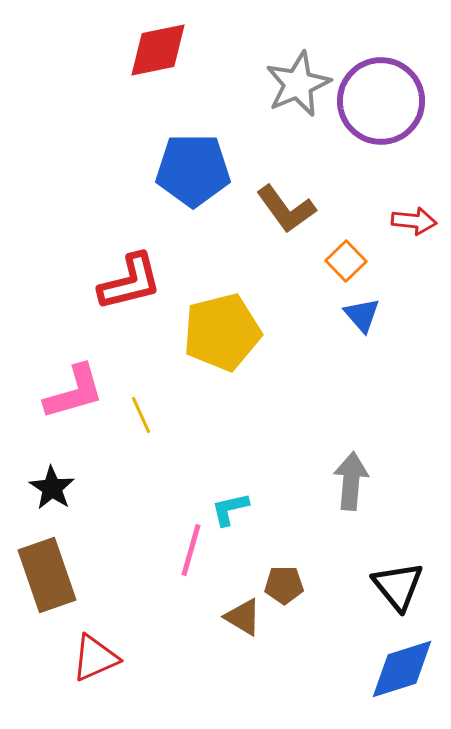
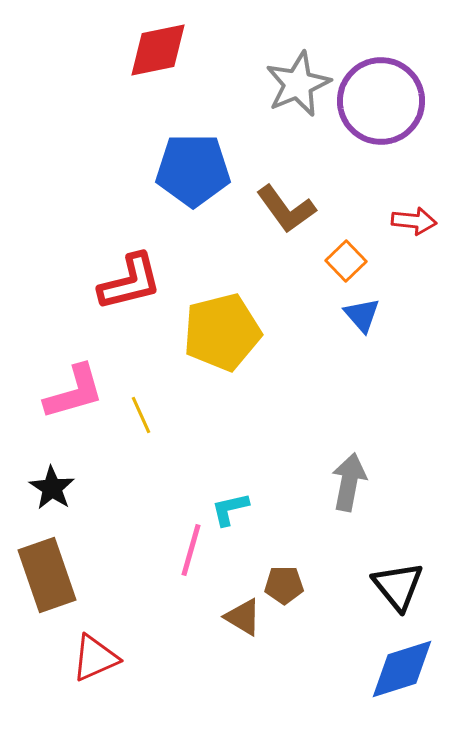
gray arrow: moved 2 px left, 1 px down; rotated 6 degrees clockwise
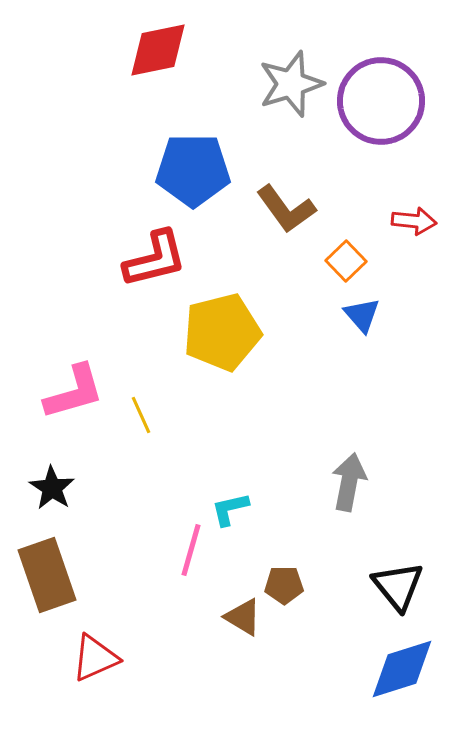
gray star: moved 7 px left; rotated 6 degrees clockwise
red L-shape: moved 25 px right, 23 px up
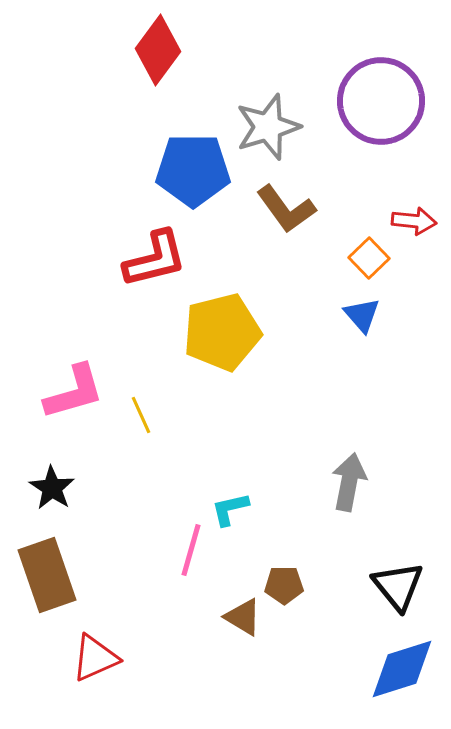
red diamond: rotated 42 degrees counterclockwise
gray star: moved 23 px left, 43 px down
orange square: moved 23 px right, 3 px up
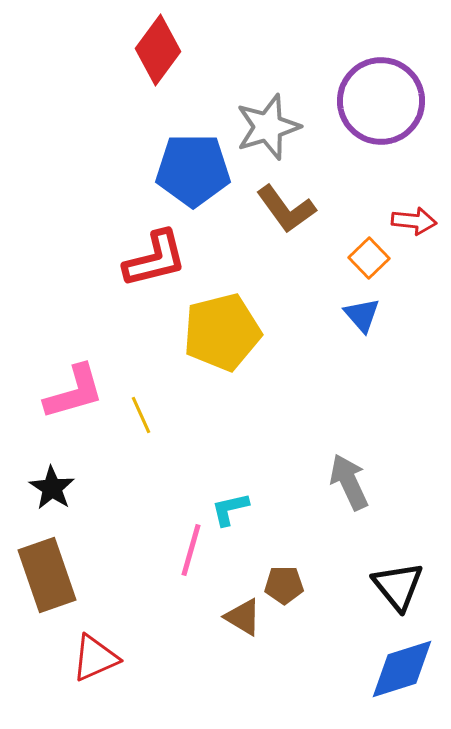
gray arrow: rotated 36 degrees counterclockwise
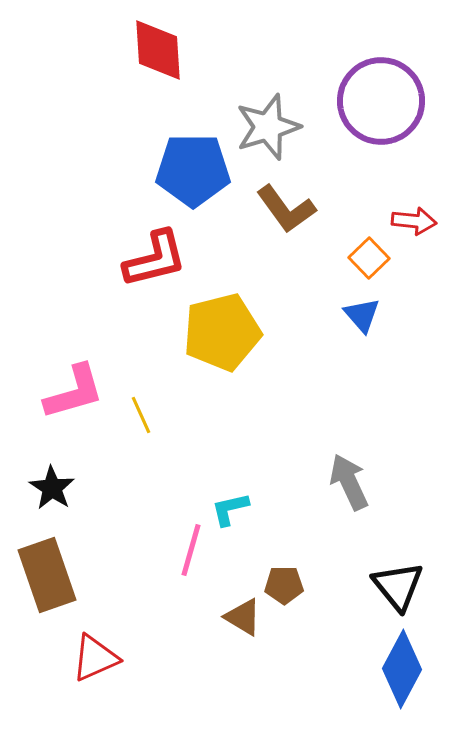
red diamond: rotated 40 degrees counterclockwise
blue diamond: rotated 44 degrees counterclockwise
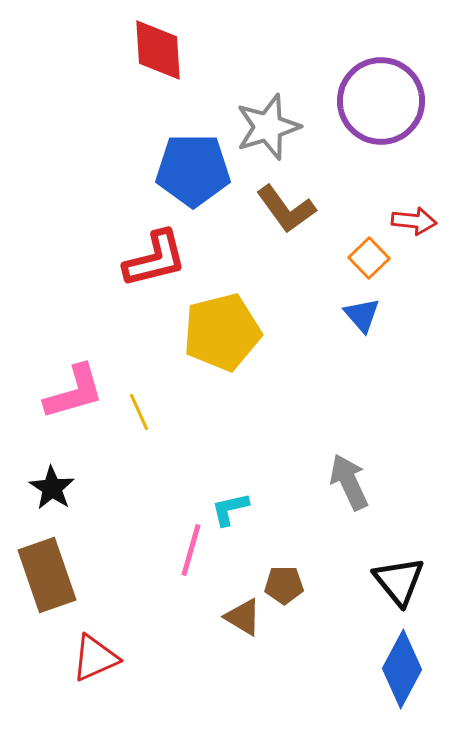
yellow line: moved 2 px left, 3 px up
black triangle: moved 1 px right, 5 px up
